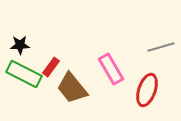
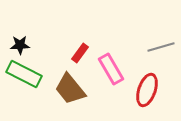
red rectangle: moved 29 px right, 14 px up
brown trapezoid: moved 2 px left, 1 px down
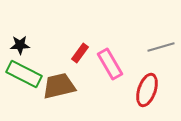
pink rectangle: moved 1 px left, 5 px up
brown trapezoid: moved 11 px left, 3 px up; rotated 116 degrees clockwise
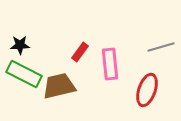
red rectangle: moved 1 px up
pink rectangle: rotated 24 degrees clockwise
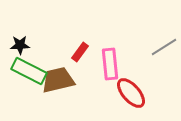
gray line: moved 3 px right; rotated 16 degrees counterclockwise
green rectangle: moved 5 px right, 3 px up
brown trapezoid: moved 1 px left, 6 px up
red ellipse: moved 16 px left, 3 px down; rotated 60 degrees counterclockwise
